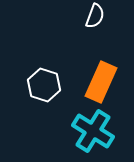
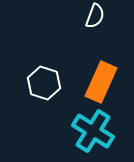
white hexagon: moved 2 px up
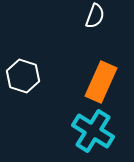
white hexagon: moved 21 px left, 7 px up
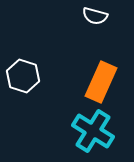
white semicircle: rotated 85 degrees clockwise
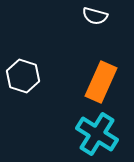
cyan cross: moved 4 px right, 3 px down
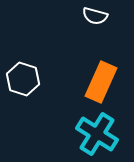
white hexagon: moved 3 px down
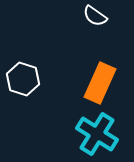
white semicircle: rotated 20 degrees clockwise
orange rectangle: moved 1 px left, 1 px down
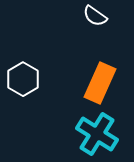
white hexagon: rotated 12 degrees clockwise
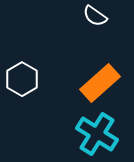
white hexagon: moved 1 px left
orange rectangle: rotated 24 degrees clockwise
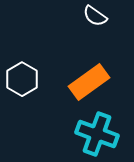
orange rectangle: moved 11 px left, 1 px up; rotated 6 degrees clockwise
cyan cross: rotated 12 degrees counterclockwise
